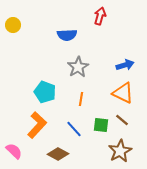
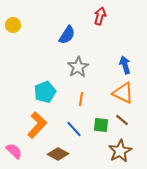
blue semicircle: rotated 54 degrees counterclockwise
blue arrow: rotated 90 degrees counterclockwise
cyan pentagon: rotated 30 degrees clockwise
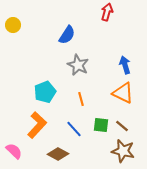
red arrow: moved 7 px right, 4 px up
gray star: moved 2 px up; rotated 15 degrees counterclockwise
orange line: rotated 24 degrees counterclockwise
brown line: moved 6 px down
brown star: moved 3 px right; rotated 30 degrees counterclockwise
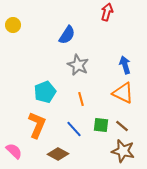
orange L-shape: rotated 20 degrees counterclockwise
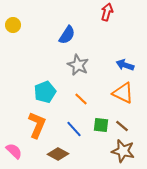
blue arrow: rotated 54 degrees counterclockwise
orange line: rotated 32 degrees counterclockwise
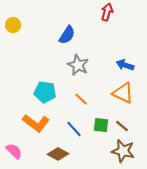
cyan pentagon: rotated 30 degrees clockwise
orange L-shape: moved 1 px left, 2 px up; rotated 104 degrees clockwise
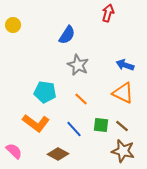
red arrow: moved 1 px right, 1 px down
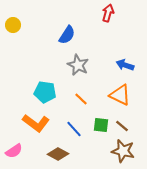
orange triangle: moved 3 px left, 2 px down
pink semicircle: rotated 102 degrees clockwise
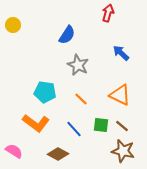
blue arrow: moved 4 px left, 12 px up; rotated 24 degrees clockwise
pink semicircle: rotated 114 degrees counterclockwise
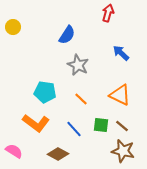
yellow circle: moved 2 px down
